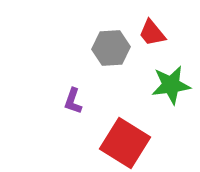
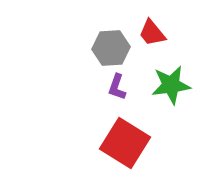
purple L-shape: moved 44 px right, 14 px up
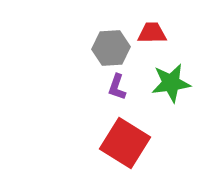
red trapezoid: rotated 128 degrees clockwise
green star: moved 2 px up
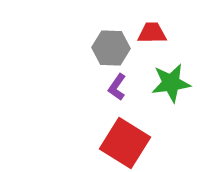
gray hexagon: rotated 6 degrees clockwise
purple L-shape: rotated 16 degrees clockwise
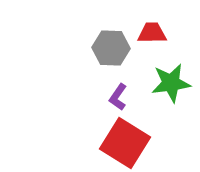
purple L-shape: moved 1 px right, 10 px down
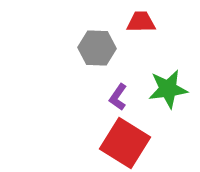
red trapezoid: moved 11 px left, 11 px up
gray hexagon: moved 14 px left
green star: moved 3 px left, 6 px down
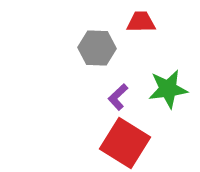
purple L-shape: rotated 12 degrees clockwise
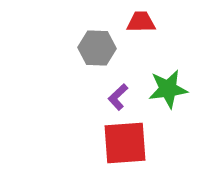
red square: rotated 36 degrees counterclockwise
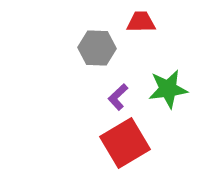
red square: rotated 27 degrees counterclockwise
